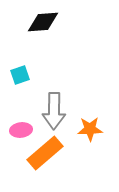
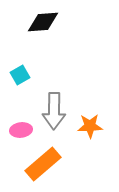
cyan square: rotated 12 degrees counterclockwise
orange star: moved 3 px up
orange rectangle: moved 2 px left, 11 px down
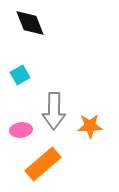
black diamond: moved 13 px left, 1 px down; rotated 72 degrees clockwise
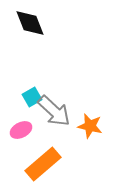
cyan square: moved 12 px right, 22 px down
gray arrow: rotated 48 degrees counterclockwise
orange star: rotated 15 degrees clockwise
pink ellipse: rotated 20 degrees counterclockwise
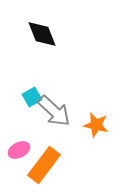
black diamond: moved 12 px right, 11 px down
orange star: moved 6 px right, 1 px up
pink ellipse: moved 2 px left, 20 px down
orange rectangle: moved 1 px right, 1 px down; rotated 12 degrees counterclockwise
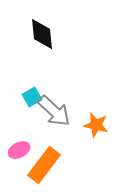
black diamond: rotated 16 degrees clockwise
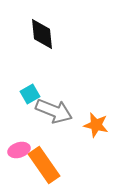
cyan square: moved 2 px left, 3 px up
gray arrow: rotated 21 degrees counterclockwise
pink ellipse: rotated 10 degrees clockwise
orange rectangle: rotated 72 degrees counterclockwise
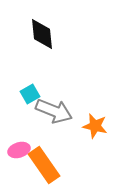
orange star: moved 1 px left, 1 px down
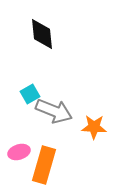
orange star: moved 1 px left, 1 px down; rotated 10 degrees counterclockwise
pink ellipse: moved 2 px down
orange rectangle: rotated 51 degrees clockwise
